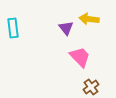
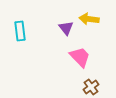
cyan rectangle: moved 7 px right, 3 px down
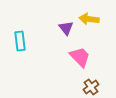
cyan rectangle: moved 10 px down
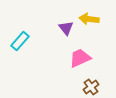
cyan rectangle: rotated 48 degrees clockwise
pink trapezoid: moved 1 px down; rotated 70 degrees counterclockwise
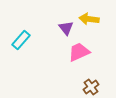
cyan rectangle: moved 1 px right, 1 px up
pink trapezoid: moved 1 px left, 6 px up
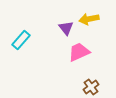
yellow arrow: rotated 18 degrees counterclockwise
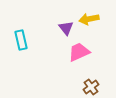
cyan rectangle: rotated 54 degrees counterclockwise
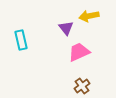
yellow arrow: moved 3 px up
brown cross: moved 9 px left, 1 px up
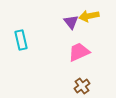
purple triangle: moved 5 px right, 6 px up
